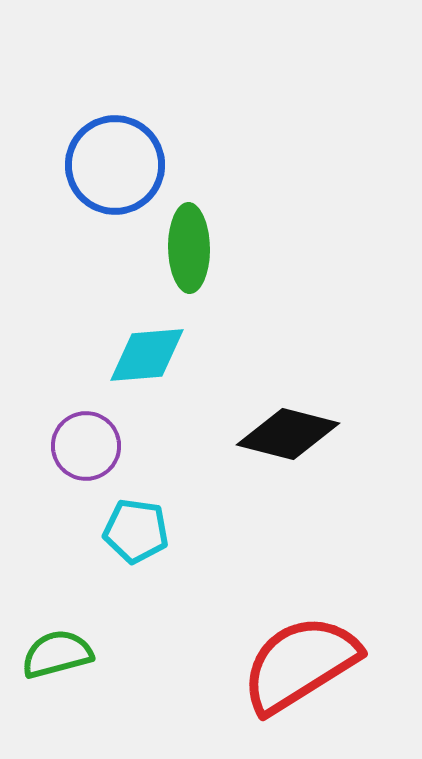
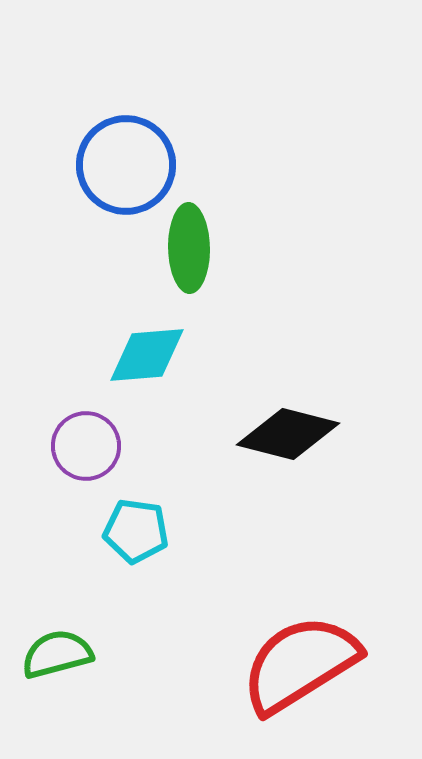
blue circle: moved 11 px right
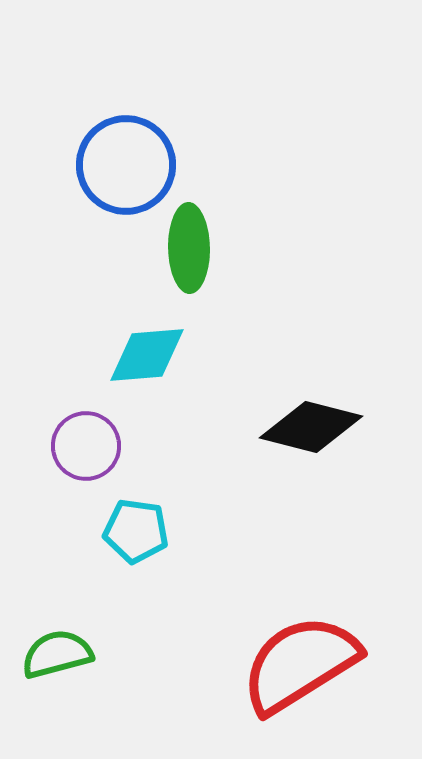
black diamond: moved 23 px right, 7 px up
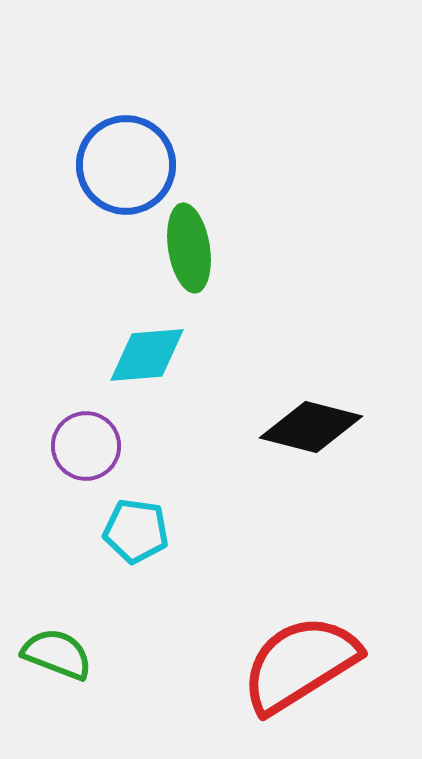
green ellipse: rotated 8 degrees counterclockwise
green semicircle: rotated 36 degrees clockwise
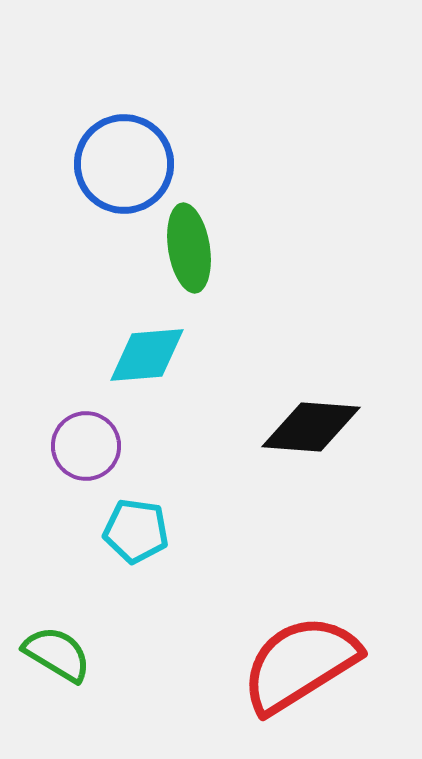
blue circle: moved 2 px left, 1 px up
black diamond: rotated 10 degrees counterclockwise
green semicircle: rotated 10 degrees clockwise
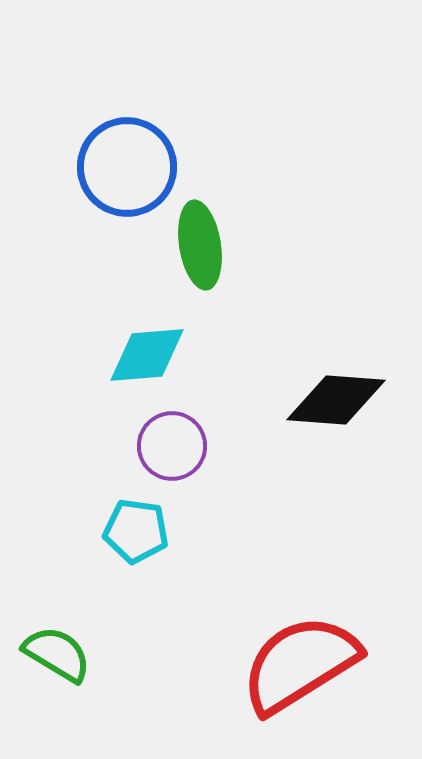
blue circle: moved 3 px right, 3 px down
green ellipse: moved 11 px right, 3 px up
black diamond: moved 25 px right, 27 px up
purple circle: moved 86 px right
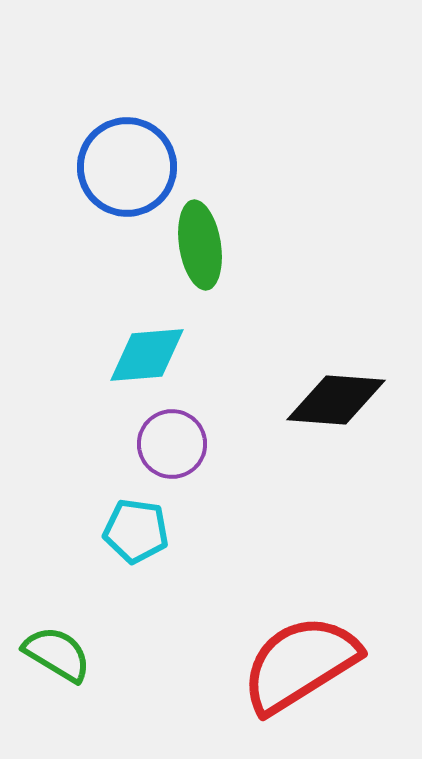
purple circle: moved 2 px up
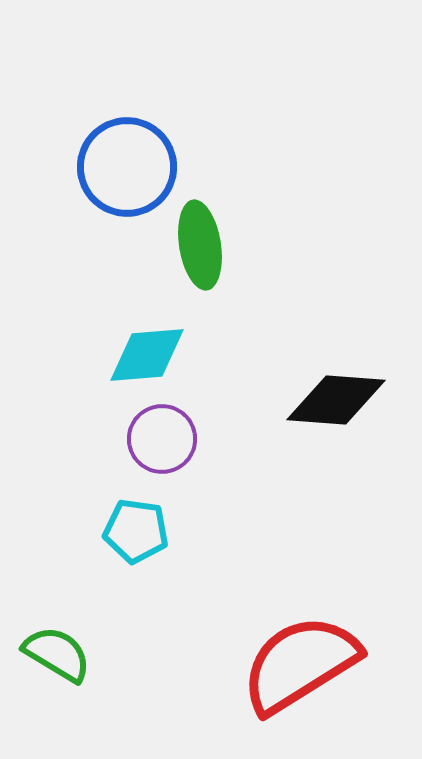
purple circle: moved 10 px left, 5 px up
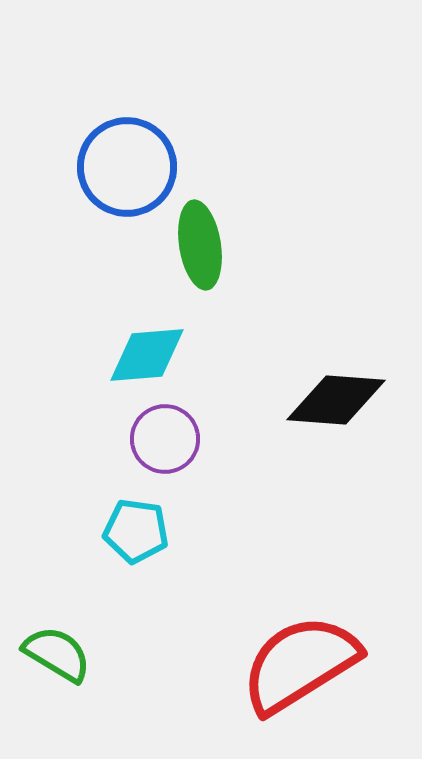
purple circle: moved 3 px right
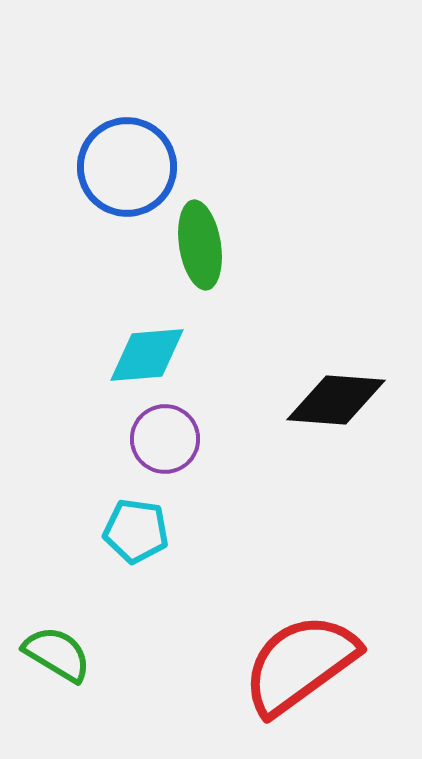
red semicircle: rotated 4 degrees counterclockwise
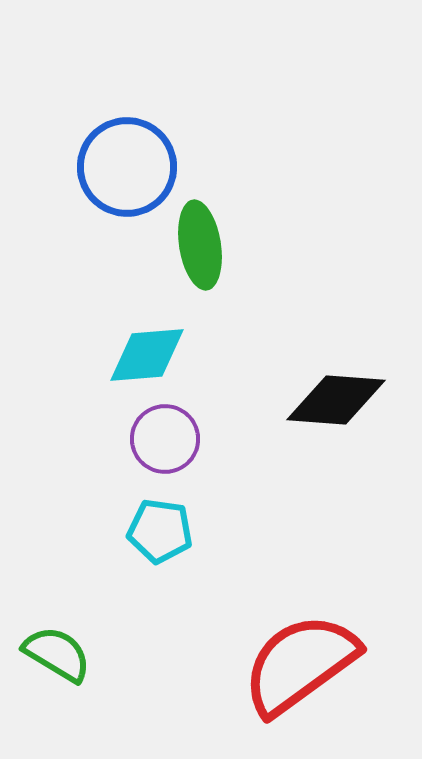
cyan pentagon: moved 24 px right
